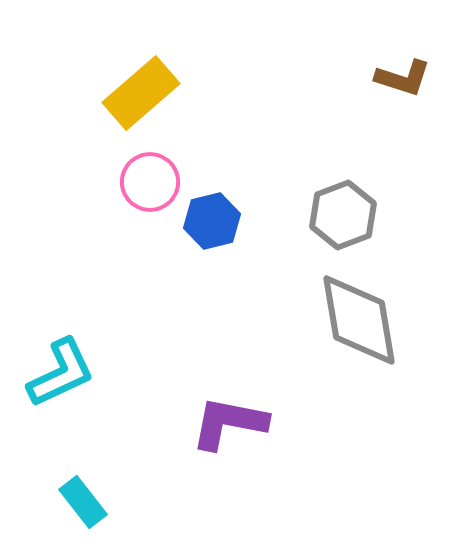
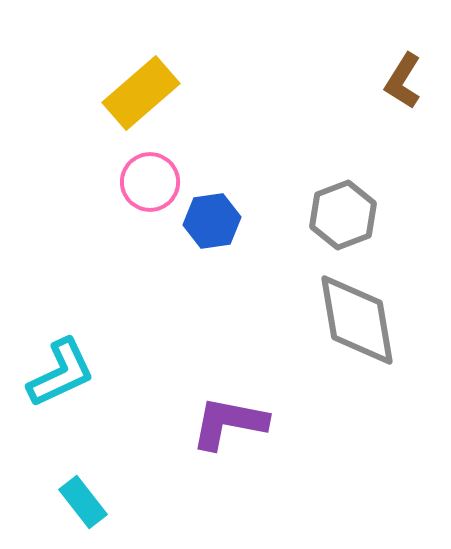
brown L-shape: moved 3 px down; rotated 104 degrees clockwise
blue hexagon: rotated 6 degrees clockwise
gray diamond: moved 2 px left
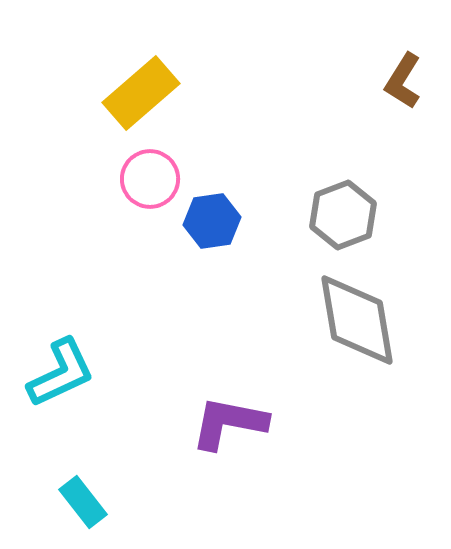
pink circle: moved 3 px up
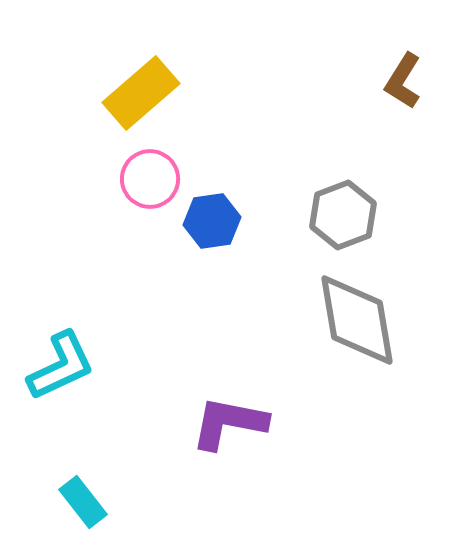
cyan L-shape: moved 7 px up
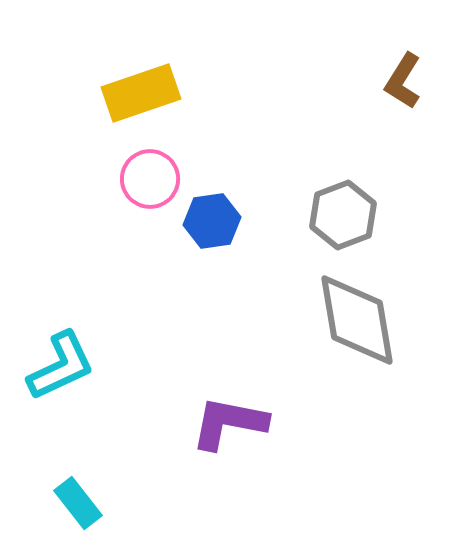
yellow rectangle: rotated 22 degrees clockwise
cyan rectangle: moved 5 px left, 1 px down
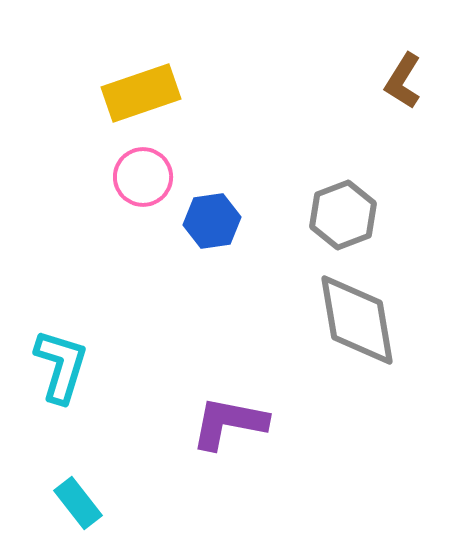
pink circle: moved 7 px left, 2 px up
cyan L-shape: rotated 48 degrees counterclockwise
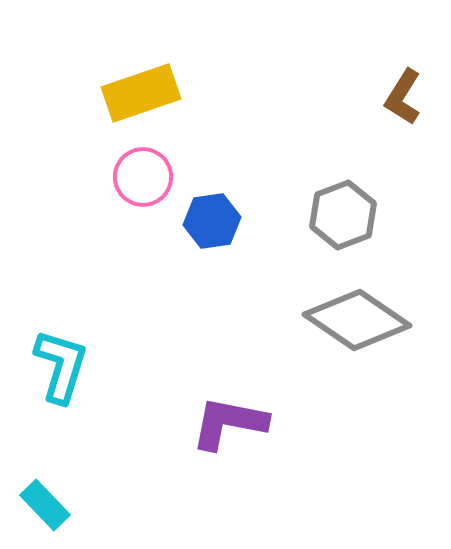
brown L-shape: moved 16 px down
gray diamond: rotated 46 degrees counterclockwise
cyan rectangle: moved 33 px left, 2 px down; rotated 6 degrees counterclockwise
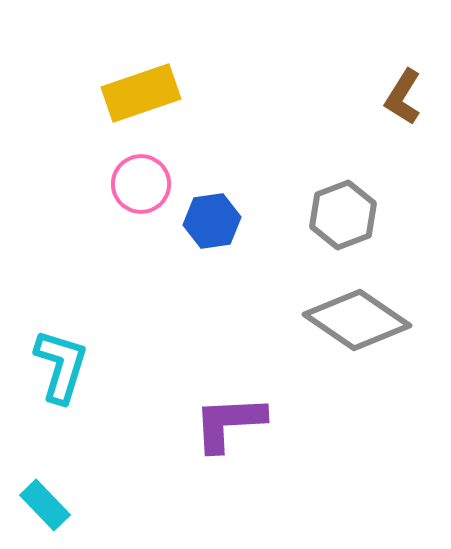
pink circle: moved 2 px left, 7 px down
purple L-shape: rotated 14 degrees counterclockwise
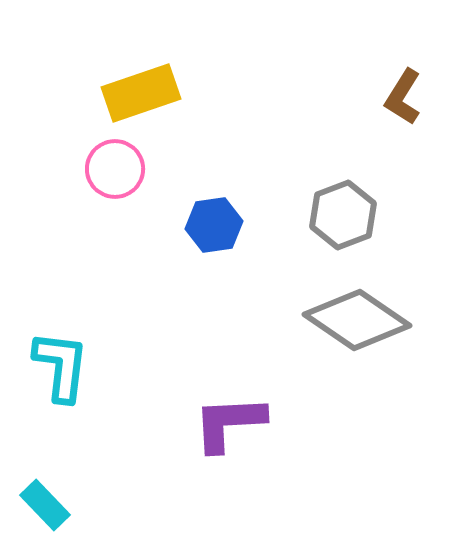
pink circle: moved 26 px left, 15 px up
blue hexagon: moved 2 px right, 4 px down
cyan L-shape: rotated 10 degrees counterclockwise
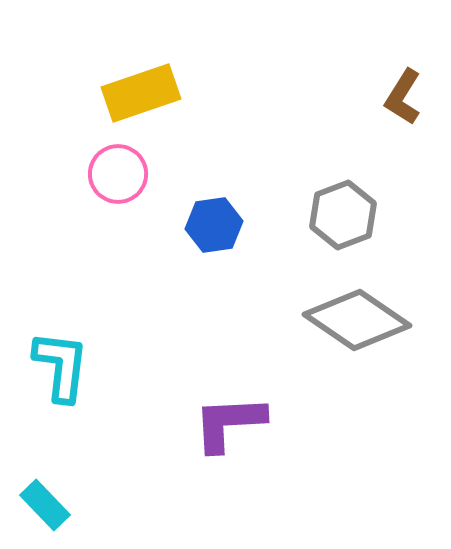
pink circle: moved 3 px right, 5 px down
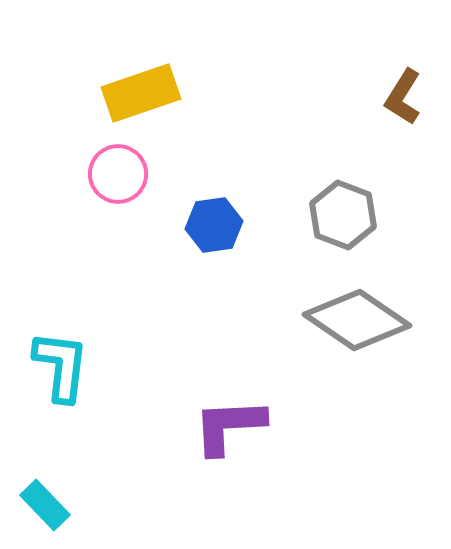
gray hexagon: rotated 18 degrees counterclockwise
purple L-shape: moved 3 px down
